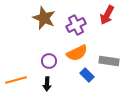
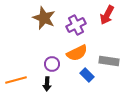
purple circle: moved 3 px right, 3 px down
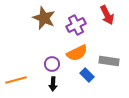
red arrow: rotated 54 degrees counterclockwise
black arrow: moved 6 px right
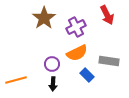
brown star: rotated 15 degrees clockwise
purple cross: moved 2 px down
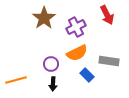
purple circle: moved 1 px left
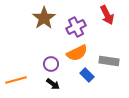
black arrow: rotated 56 degrees counterclockwise
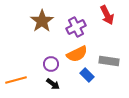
brown star: moved 2 px left, 3 px down
orange semicircle: moved 1 px down
